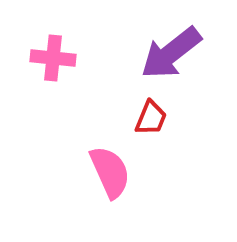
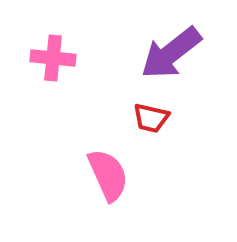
red trapezoid: rotated 81 degrees clockwise
pink semicircle: moved 2 px left, 3 px down
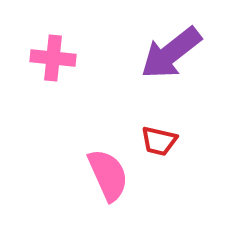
red trapezoid: moved 8 px right, 23 px down
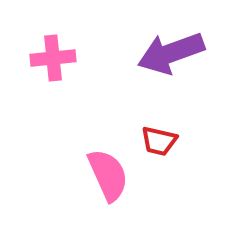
purple arrow: rotated 18 degrees clockwise
pink cross: rotated 12 degrees counterclockwise
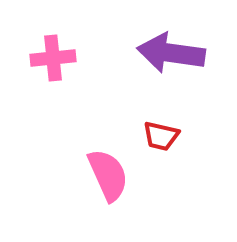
purple arrow: rotated 28 degrees clockwise
red trapezoid: moved 2 px right, 5 px up
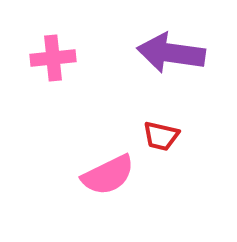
pink semicircle: rotated 88 degrees clockwise
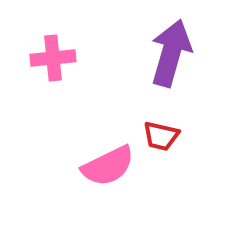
purple arrow: rotated 98 degrees clockwise
pink semicircle: moved 9 px up
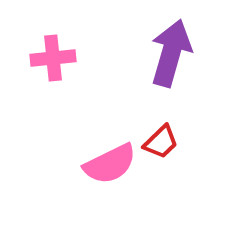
red trapezoid: moved 6 px down; rotated 57 degrees counterclockwise
pink semicircle: moved 2 px right, 2 px up
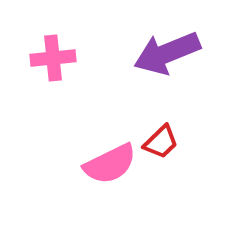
purple arrow: moved 4 px left; rotated 128 degrees counterclockwise
